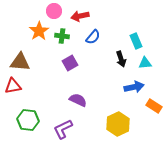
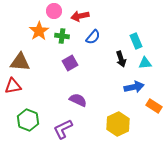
green hexagon: rotated 15 degrees clockwise
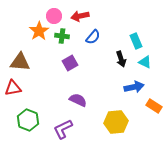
pink circle: moved 5 px down
cyan triangle: moved 1 px up; rotated 32 degrees clockwise
red triangle: moved 2 px down
yellow hexagon: moved 2 px left, 2 px up; rotated 20 degrees clockwise
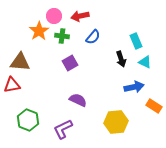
red triangle: moved 1 px left, 3 px up
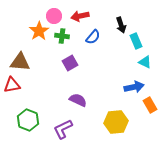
black arrow: moved 34 px up
orange rectangle: moved 4 px left, 1 px up; rotated 28 degrees clockwise
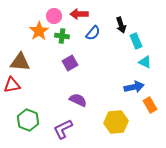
red arrow: moved 1 px left, 2 px up; rotated 12 degrees clockwise
blue semicircle: moved 4 px up
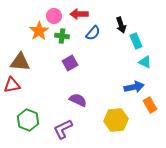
yellow hexagon: moved 2 px up
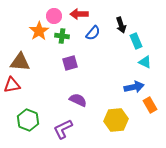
purple square: rotated 14 degrees clockwise
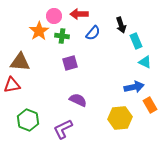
yellow hexagon: moved 4 px right, 2 px up
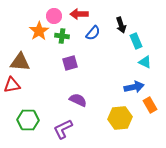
green hexagon: rotated 20 degrees counterclockwise
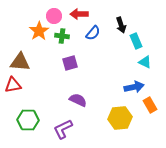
red triangle: moved 1 px right
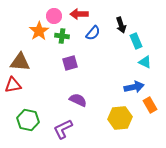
green hexagon: rotated 10 degrees clockwise
